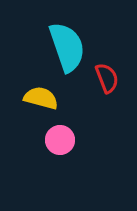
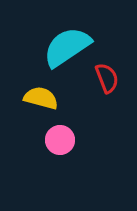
cyan semicircle: rotated 105 degrees counterclockwise
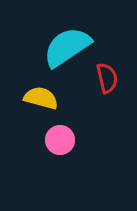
red semicircle: rotated 8 degrees clockwise
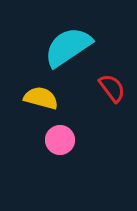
cyan semicircle: moved 1 px right
red semicircle: moved 5 px right, 10 px down; rotated 24 degrees counterclockwise
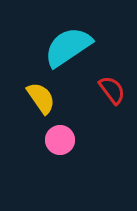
red semicircle: moved 2 px down
yellow semicircle: rotated 40 degrees clockwise
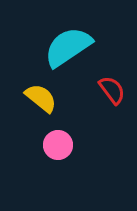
yellow semicircle: rotated 16 degrees counterclockwise
pink circle: moved 2 px left, 5 px down
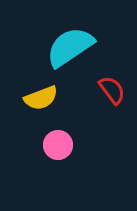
cyan semicircle: moved 2 px right
yellow semicircle: rotated 120 degrees clockwise
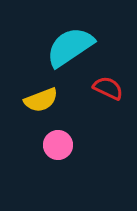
red semicircle: moved 4 px left, 2 px up; rotated 28 degrees counterclockwise
yellow semicircle: moved 2 px down
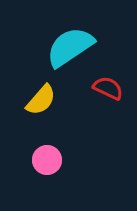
yellow semicircle: rotated 28 degrees counterclockwise
pink circle: moved 11 px left, 15 px down
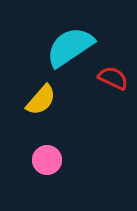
red semicircle: moved 5 px right, 10 px up
